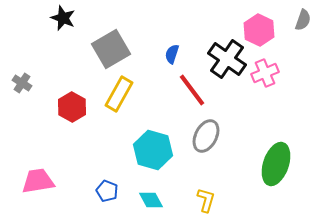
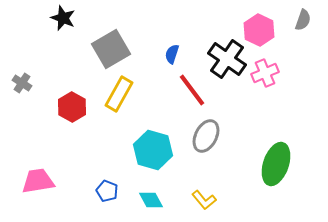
yellow L-shape: moved 2 px left; rotated 125 degrees clockwise
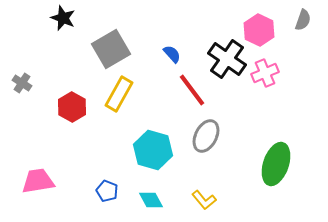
blue semicircle: rotated 120 degrees clockwise
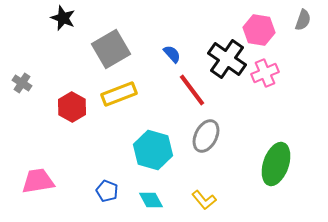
pink hexagon: rotated 16 degrees counterclockwise
yellow rectangle: rotated 40 degrees clockwise
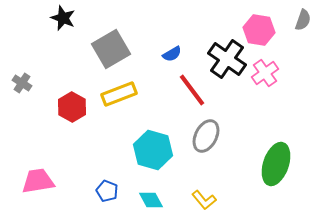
blue semicircle: rotated 102 degrees clockwise
pink cross: rotated 12 degrees counterclockwise
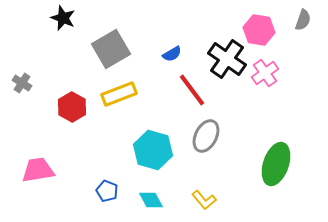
pink trapezoid: moved 11 px up
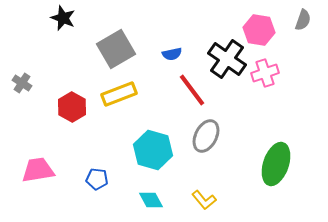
gray square: moved 5 px right
blue semicircle: rotated 18 degrees clockwise
pink cross: rotated 16 degrees clockwise
blue pentagon: moved 10 px left, 12 px up; rotated 15 degrees counterclockwise
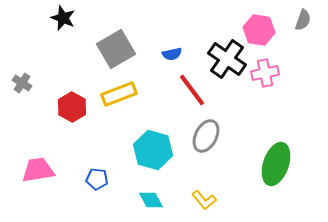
pink cross: rotated 8 degrees clockwise
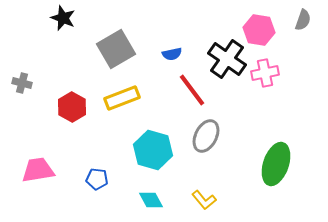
gray cross: rotated 18 degrees counterclockwise
yellow rectangle: moved 3 px right, 4 px down
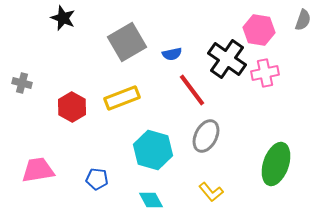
gray square: moved 11 px right, 7 px up
yellow L-shape: moved 7 px right, 8 px up
